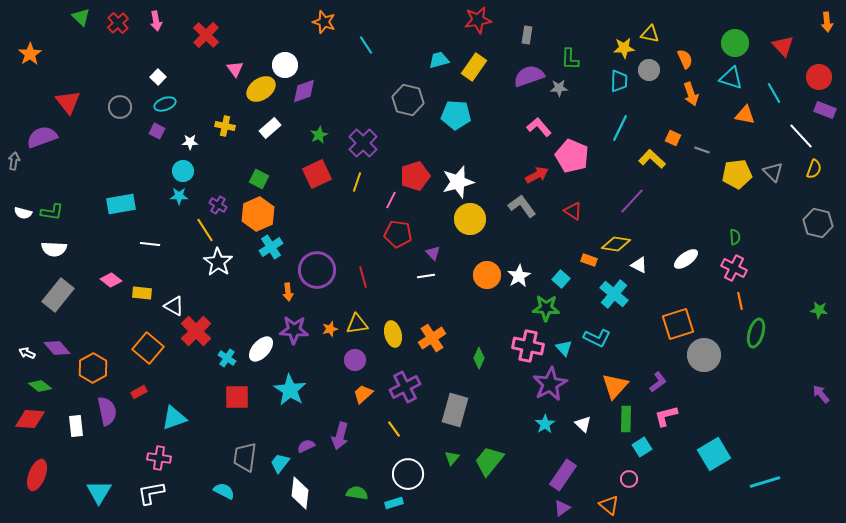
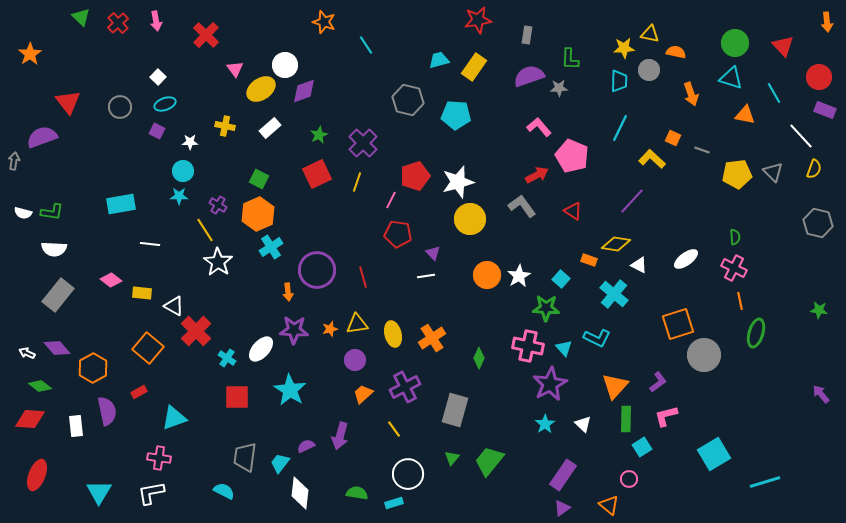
orange semicircle at (685, 59): moved 9 px left, 7 px up; rotated 54 degrees counterclockwise
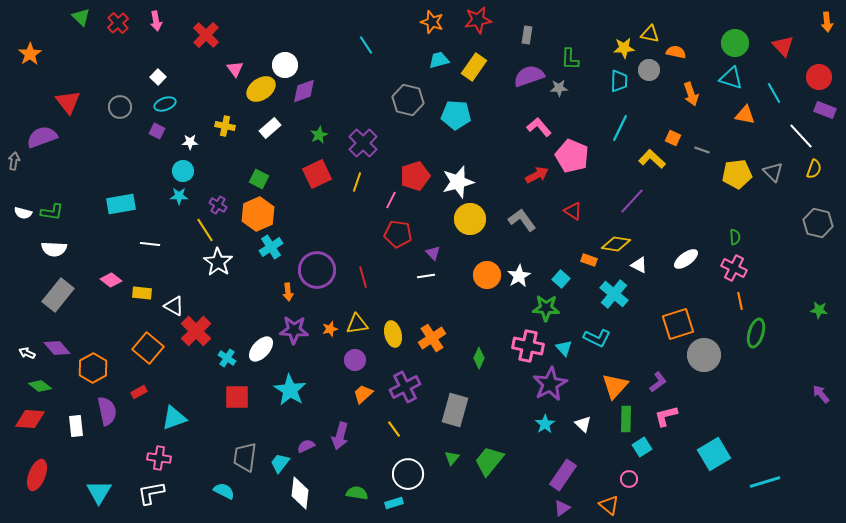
orange star at (324, 22): moved 108 px right
gray L-shape at (522, 206): moved 14 px down
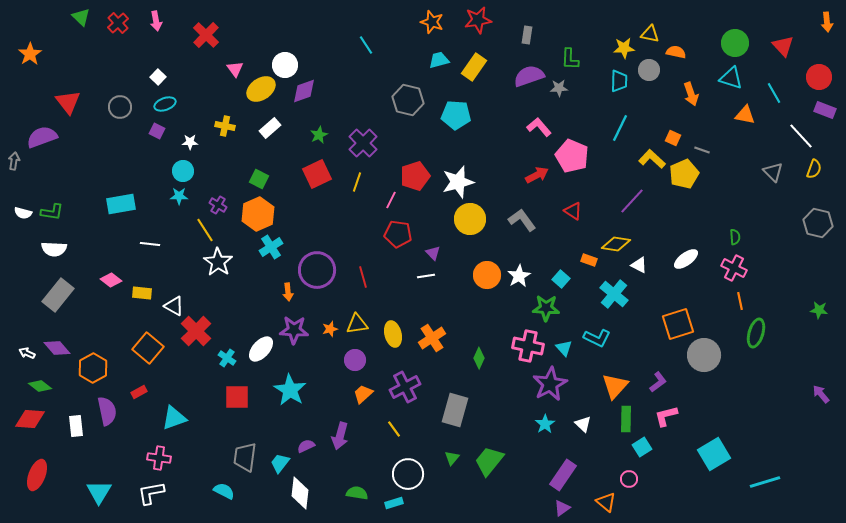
yellow pentagon at (737, 174): moved 53 px left; rotated 16 degrees counterclockwise
orange triangle at (609, 505): moved 3 px left, 3 px up
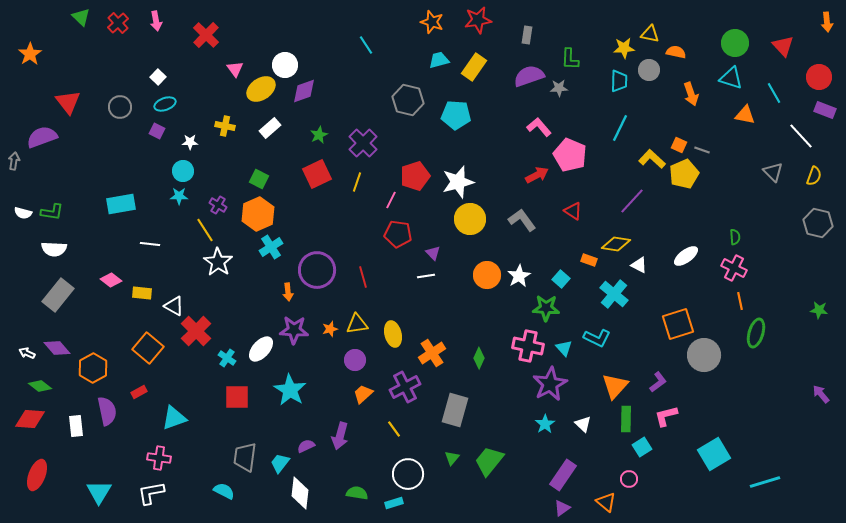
orange square at (673, 138): moved 6 px right, 7 px down
pink pentagon at (572, 156): moved 2 px left, 1 px up
yellow semicircle at (814, 169): moved 7 px down
white ellipse at (686, 259): moved 3 px up
orange cross at (432, 338): moved 15 px down
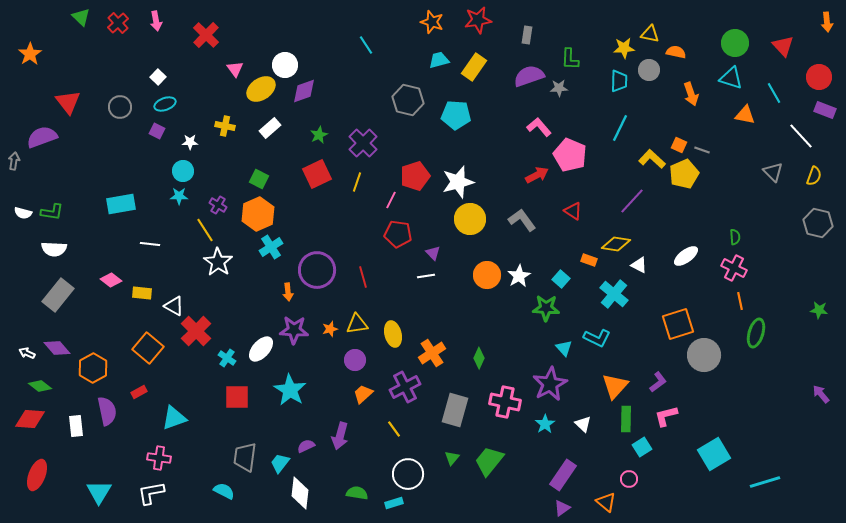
pink cross at (528, 346): moved 23 px left, 56 px down
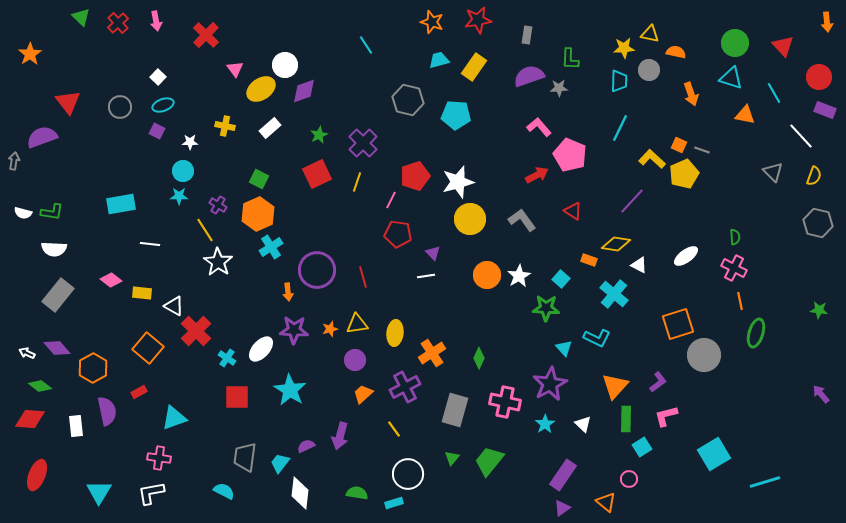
cyan ellipse at (165, 104): moved 2 px left, 1 px down
yellow ellipse at (393, 334): moved 2 px right, 1 px up; rotated 20 degrees clockwise
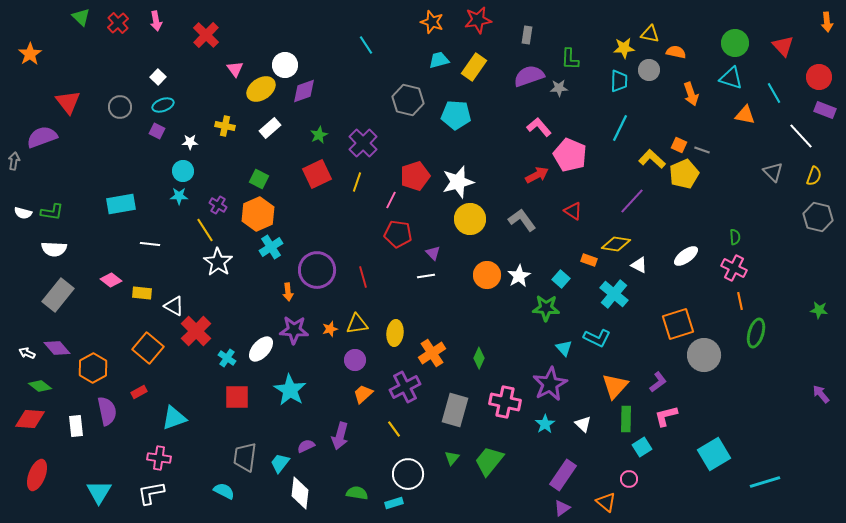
gray hexagon at (818, 223): moved 6 px up
